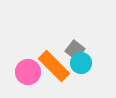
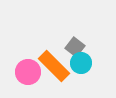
gray square: moved 3 px up
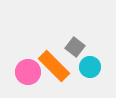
cyan circle: moved 9 px right, 4 px down
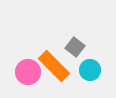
cyan circle: moved 3 px down
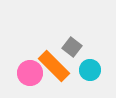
gray square: moved 3 px left
pink circle: moved 2 px right, 1 px down
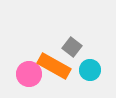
orange rectangle: rotated 16 degrees counterclockwise
pink circle: moved 1 px left, 1 px down
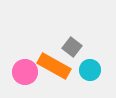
pink circle: moved 4 px left, 2 px up
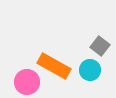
gray square: moved 28 px right, 1 px up
pink circle: moved 2 px right, 10 px down
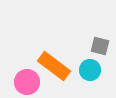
gray square: rotated 24 degrees counterclockwise
orange rectangle: rotated 8 degrees clockwise
